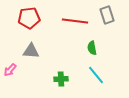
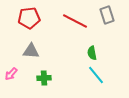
red line: rotated 20 degrees clockwise
green semicircle: moved 5 px down
pink arrow: moved 1 px right, 4 px down
green cross: moved 17 px left, 1 px up
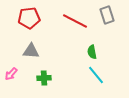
green semicircle: moved 1 px up
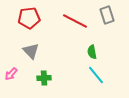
gray triangle: rotated 42 degrees clockwise
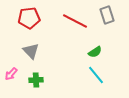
green semicircle: moved 3 px right; rotated 112 degrees counterclockwise
green cross: moved 8 px left, 2 px down
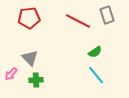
red line: moved 3 px right
gray triangle: moved 1 px left, 7 px down
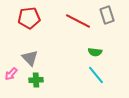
green semicircle: rotated 40 degrees clockwise
